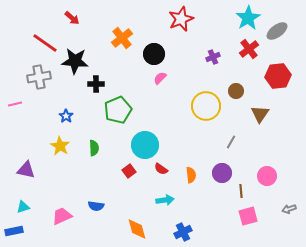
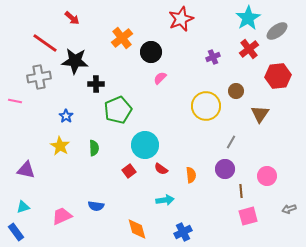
black circle: moved 3 px left, 2 px up
pink line: moved 3 px up; rotated 24 degrees clockwise
purple circle: moved 3 px right, 4 px up
blue rectangle: moved 2 px right, 1 px down; rotated 66 degrees clockwise
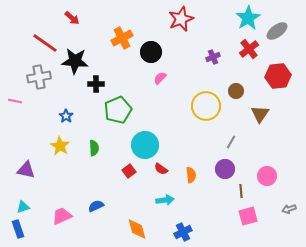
orange cross: rotated 10 degrees clockwise
blue semicircle: rotated 147 degrees clockwise
blue rectangle: moved 2 px right, 3 px up; rotated 18 degrees clockwise
